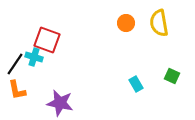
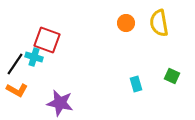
cyan rectangle: rotated 14 degrees clockwise
orange L-shape: rotated 50 degrees counterclockwise
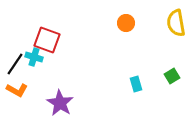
yellow semicircle: moved 17 px right
green square: rotated 35 degrees clockwise
purple star: rotated 20 degrees clockwise
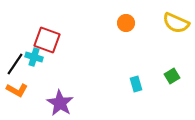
yellow semicircle: rotated 56 degrees counterclockwise
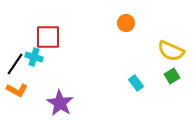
yellow semicircle: moved 5 px left, 28 px down
red square: moved 1 px right, 3 px up; rotated 20 degrees counterclockwise
cyan rectangle: moved 1 px up; rotated 21 degrees counterclockwise
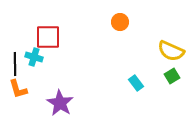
orange circle: moved 6 px left, 1 px up
black line: rotated 35 degrees counterclockwise
orange L-shape: moved 1 px right, 1 px up; rotated 45 degrees clockwise
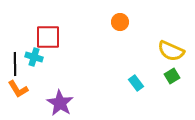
orange L-shape: rotated 15 degrees counterclockwise
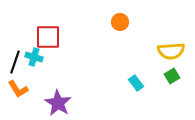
yellow semicircle: rotated 28 degrees counterclockwise
black line: moved 2 px up; rotated 20 degrees clockwise
purple star: moved 2 px left
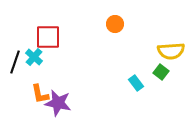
orange circle: moved 5 px left, 2 px down
cyan cross: rotated 24 degrees clockwise
green square: moved 11 px left, 4 px up; rotated 21 degrees counterclockwise
orange L-shape: moved 22 px right, 5 px down; rotated 20 degrees clockwise
purple star: rotated 20 degrees counterclockwise
